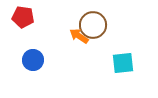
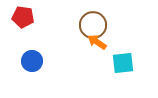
orange arrow: moved 18 px right, 6 px down
blue circle: moved 1 px left, 1 px down
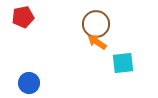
red pentagon: rotated 20 degrees counterclockwise
brown circle: moved 3 px right, 1 px up
blue circle: moved 3 px left, 22 px down
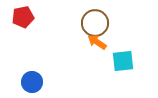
brown circle: moved 1 px left, 1 px up
cyan square: moved 2 px up
blue circle: moved 3 px right, 1 px up
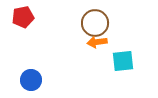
orange arrow: rotated 42 degrees counterclockwise
blue circle: moved 1 px left, 2 px up
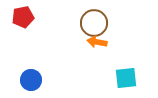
brown circle: moved 1 px left
orange arrow: rotated 18 degrees clockwise
cyan square: moved 3 px right, 17 px down
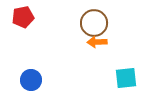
orange arrow: rotated 12 degrees counterclockwise
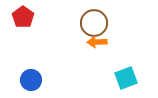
red pentagon: rotated 25 degrees counterclockwise
cyan square: rotated 15 degrees counterclockwise
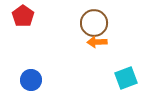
red pentagon: moved 1 px up
